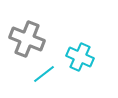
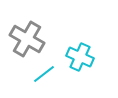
gray cross: rotated 8 degrees clockwise
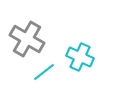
cyan line: moved 2 px up
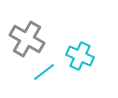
cyan cross: moved 1 px up
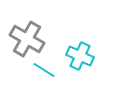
cyan line: moved 2 px up; rotated 70 degrees clockwise
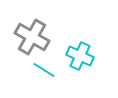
gray cross: moved 5 px right, 2 px up
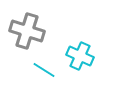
gray cross: moved 5 px left, 6 px up; rotated 12 degrees counterclockwise
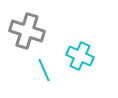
cyan line: rotated 35 degrees clockwise
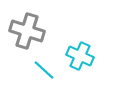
cyan line: rotated 25 degrees counterclockwise
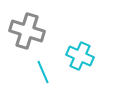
cyan line: moved 1 px left, 2 px down; rotated 25 degrees clockwise
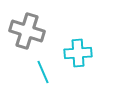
cyan cross: moved 2 px left, 3 px up; rotated 28 degrees counterclockwise
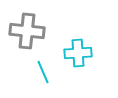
gray cross: rotated 12 degrees counterclockwise
